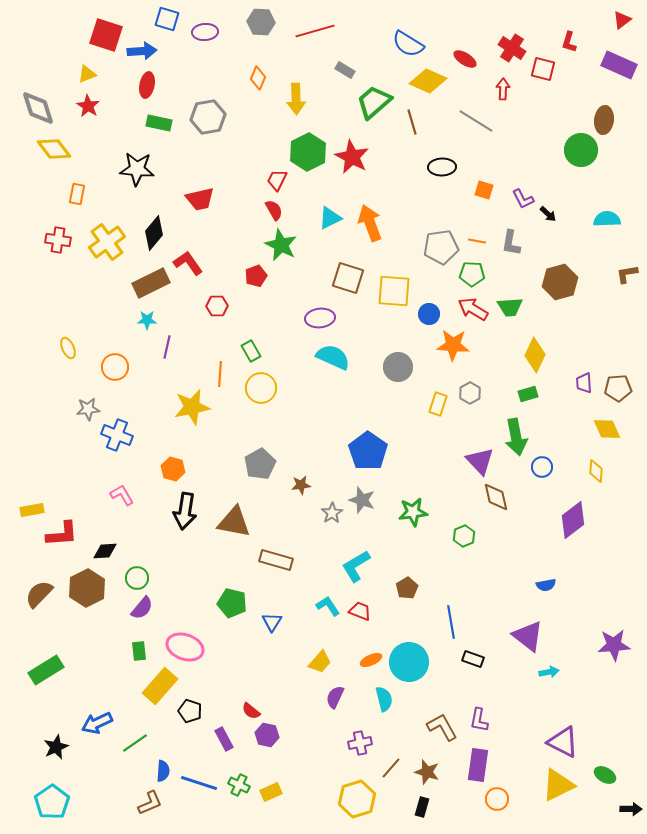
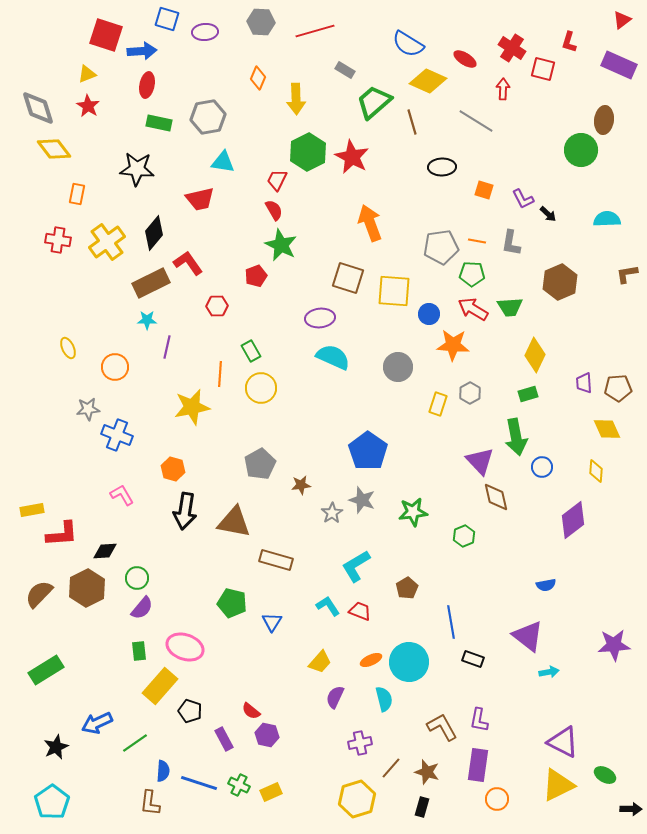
cyan triangle at (330, 218): moved 107 px left, 56 px up; rotated 35 degrees clockwise
brown hexagon at (560, 282): rotated 8 degrees counterclockwise
brown L-shape at (150, 803): rotated 120 degrees clockwise
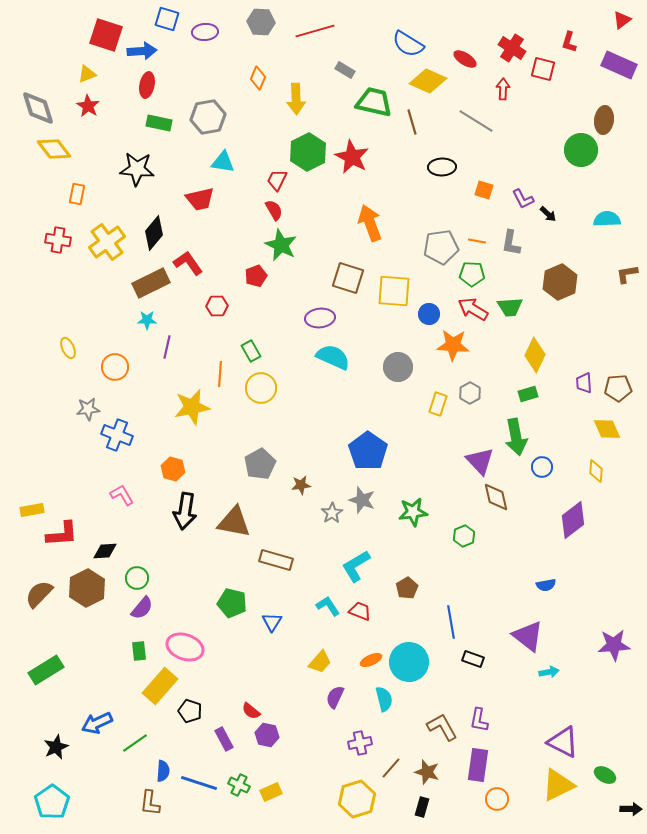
green trapezoid at (374, 102): rotated 54 degrees clockwise
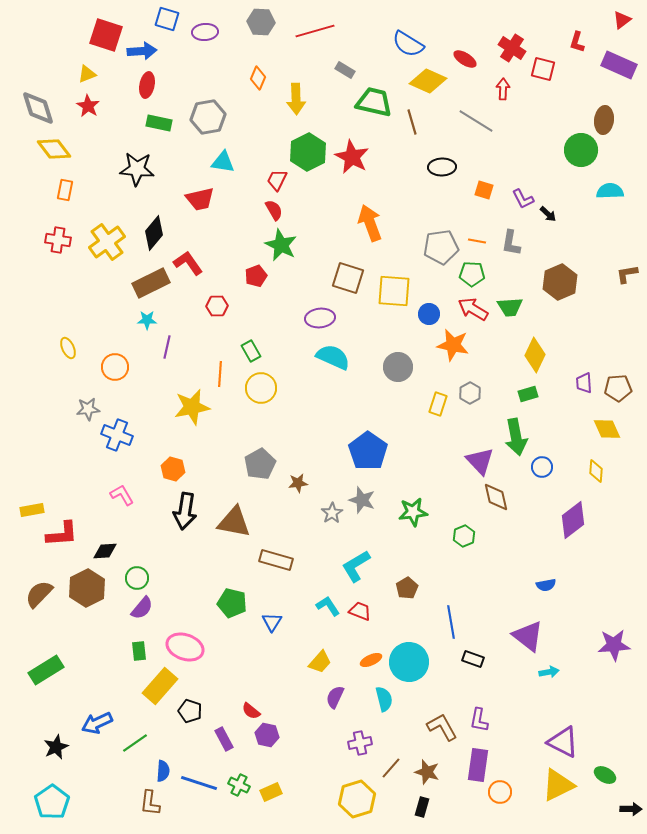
red L-shape at (569, 42): moved 8 px right
orange rectangle at (77, 194): moved 12 px left, 4 px up
cyan semicircle at (607, 219): moved 3 px right, 28 px up
orange star at (453, 345): rotated 8 degrees clockwise
brown star at (301, 485): moved 3 px left, 2 px up
orange circle at (497, 799): moved 3 px right, 7 px up
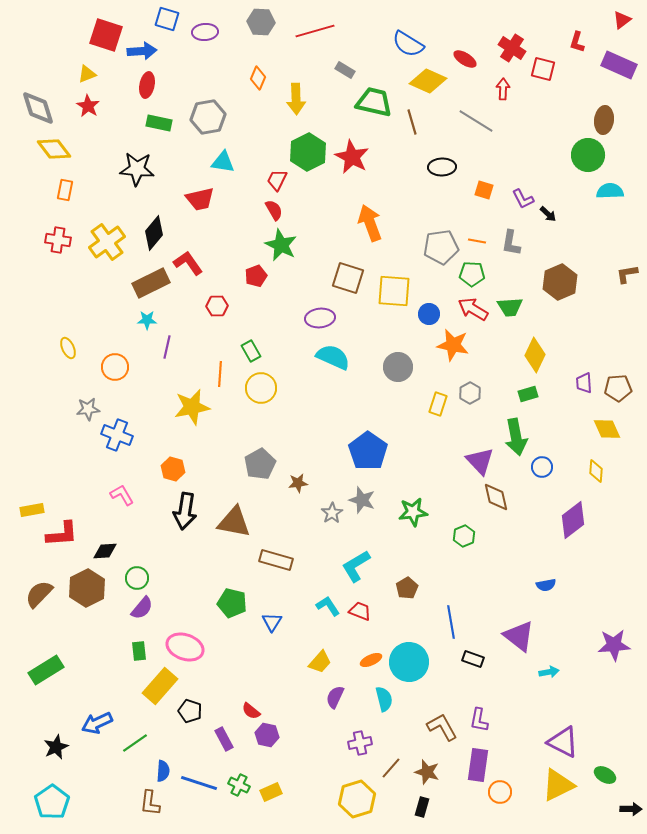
green circle at (581, 150): moved 7 px right, 5 px down
purple triangle at (528, 636): moved 9 px left
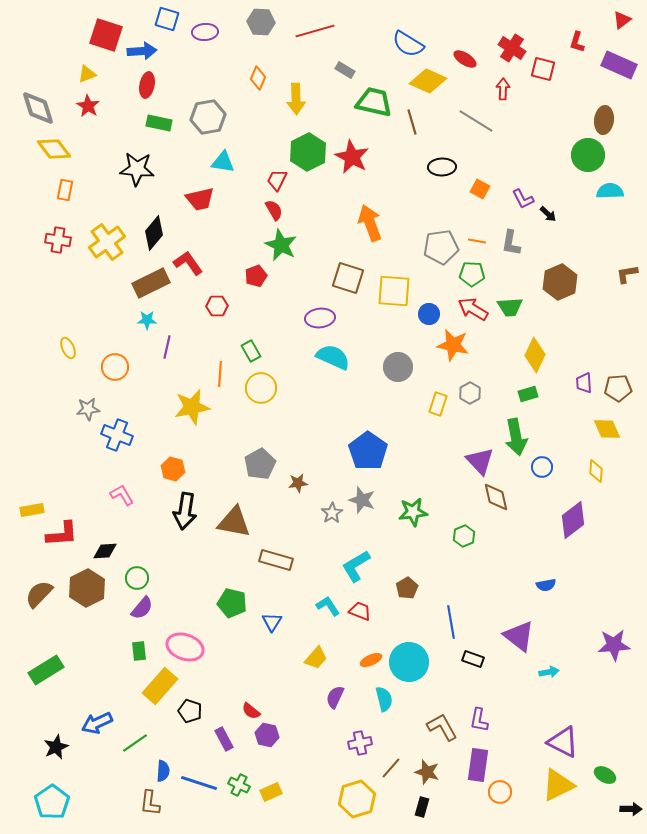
orange square at (484, 190): moved 4 px left, 1 px up; rotated 12 degrees clockwise
yellow trapezoid at (320, 662): moved 4 px left, 4 px up
